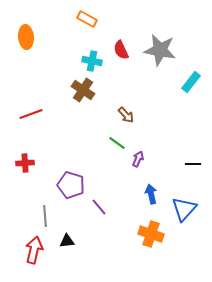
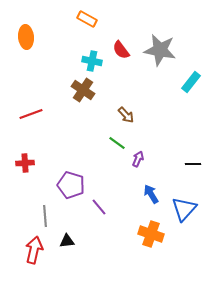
red semicircle: rotated 12 degrees counterclockwise
blue arrow: rotated 18 degrees counterclockwise
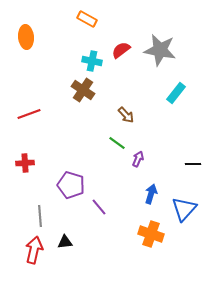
red semicircle: rotated 90 degrees clockwise
cyan rectangle: moved 15 px left, 11 px down
red line: moved 2 px left
blue arrow: rotated 48 degrees clockwise
gray line: moved 5 px left
black triangle: moved 2 px left, 1 px down
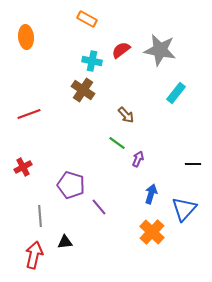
red cross: moved 2 px left, 4 px down; rotated 24 degrees counterclockwise
orange cross: moved 1 px right, 2 px up; rotated 25 degrees clockwise
red arrow: moved 5 px down
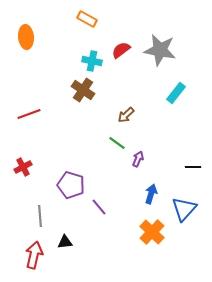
brown arrow: rotated 90 degrees clockwise
black line: moved 3 px down
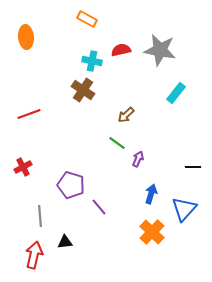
red semicircle: rotated 24 degrees clockwise
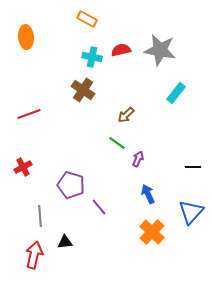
cyan cross: moved 4 px up
blue arrow: moved 3 px left; rotated 42 degrees counterclockwise
blue triangle: moved 7 px right, 3 px down
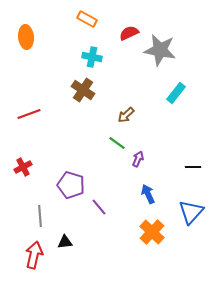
red semicircle: moved 8 px right, 17 px up; rotated 12 degrees counterclockwise
